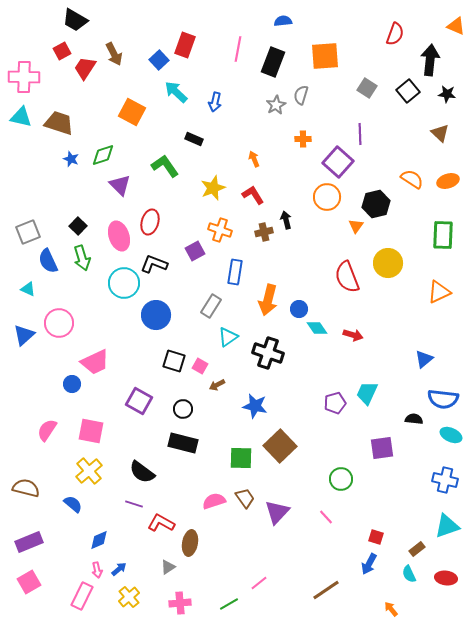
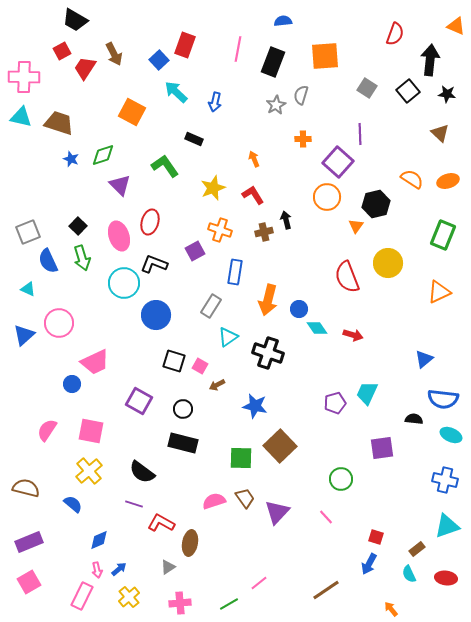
green rectangle at (443, 235): rotated 20 degrees clockwise
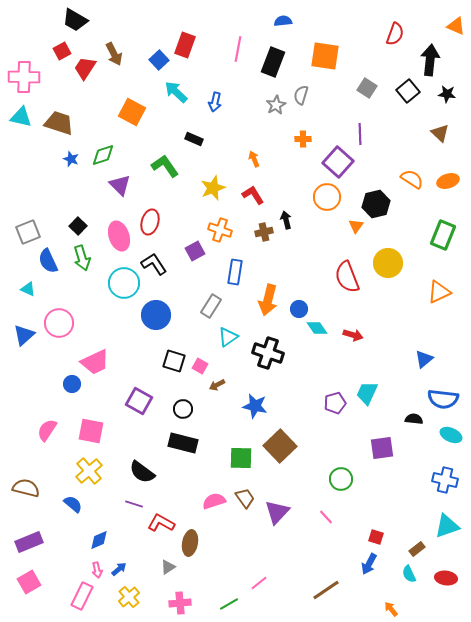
orange square at (325, 56): rotated 12 degrees clockwise
black L-shape at (154, 264): rotated 36 degrees clockwise
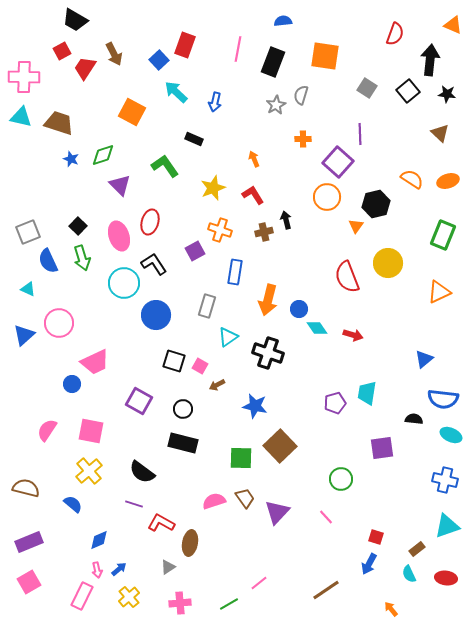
orange triangle at (456, 26): moved 3 px left, 1 px up
gray rectangle at (211, 306): moved 4 px left; rotated 15 degrees counterclockwise
cyan trapezoid at (367, 393): rotated 15 degrees counterclockwise
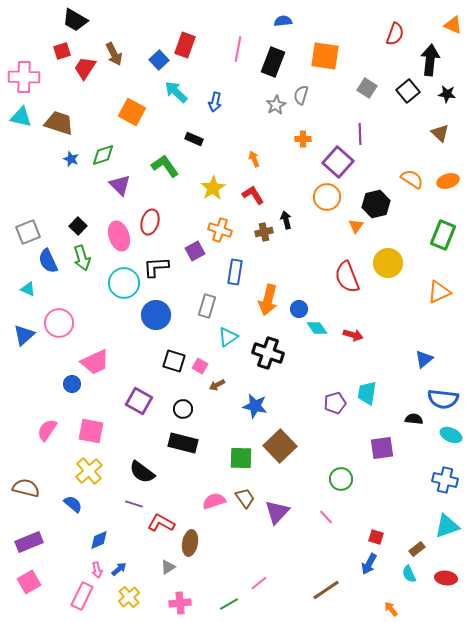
red square at (62, 51): rotated 12 degrees clockwise
yellow star at (213, 188): rotated 10 degrees counterclockwise
black L-shape at (154, 264): moved 2 px right, 3 px down; rotated 60 degrees counterclockwise
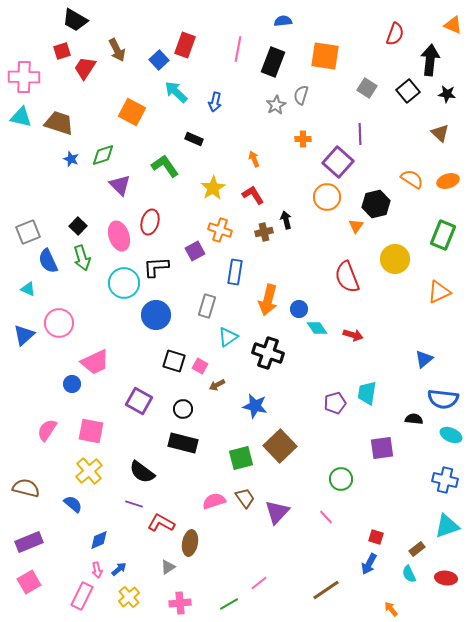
brown arrow at (114, 54): moved 3 px right, 4 px up
yellow circle at (388, 263): moved 7 px right, 4 px up
green square at (241, 458): rotated 15 degrees counterclockwise
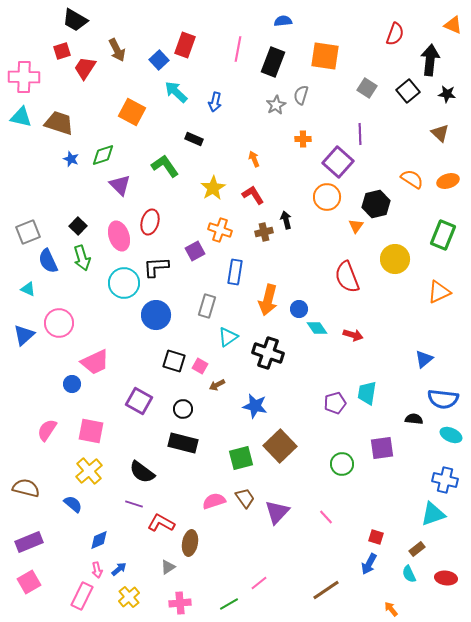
green circle at (341, 479): moved 1 px right, 15 px up
cyan triangle at (447, 526): moved 14 px left, 12 px up
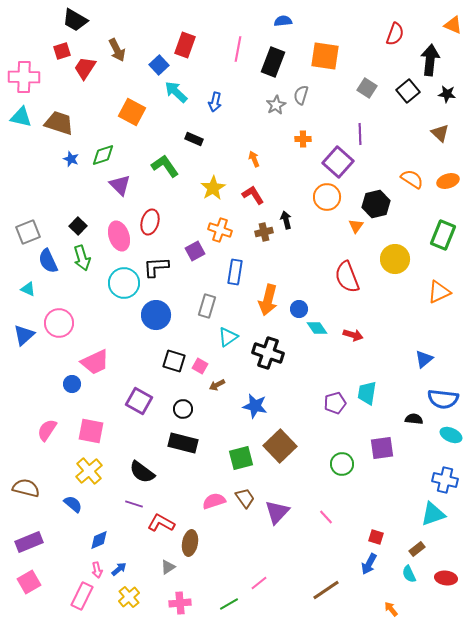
blue square at (159, 60): moved 5 px down
